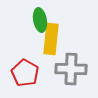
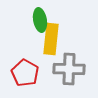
gray cross: moved 2 px left
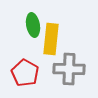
green ellipse: moved 7 px left, 5 px down
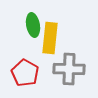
yellow rectangle: moved 1 px left, 1 px up
